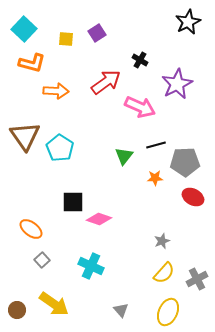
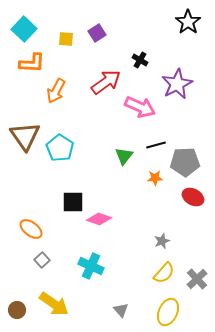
black star: rotated 10 degrees counterclockwise
orange L-shape: rotated 12 degrees counterclockwise
orange arrow: rotated 115 degrees clockwise
gray cross: rotated 15 degrees counterclockwise
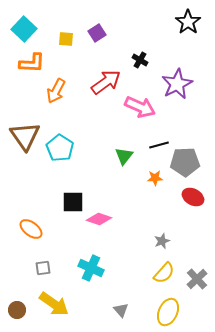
black line: moved 3 px right
gray square: moved 1 px right, 8 px down; rotated 35 degrees clockwise
cyan cross: moved 2 px down
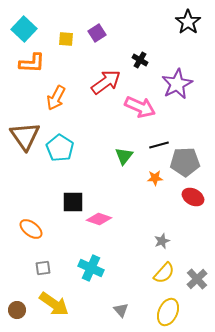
orange arrow: moved 7 px down
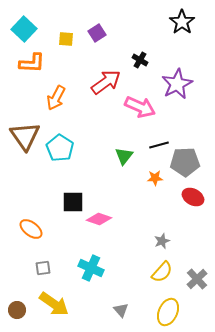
black star: moved 6 px left
yellow semicircle: moved 2 px left, 1 px up
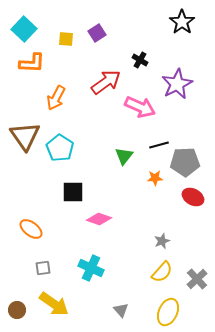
black square: moved 10 px up
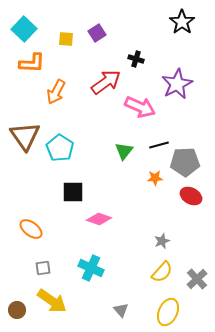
black cross: moved 4 px left, 1 px up; rotated 14 degrees counterclockwise
orange arrow: moved 6 px up
green triangle: moved 5 px up
red ellipse: moved 2 px left, 1 px up
yellow arrow: moved 2 px left, 3 px up
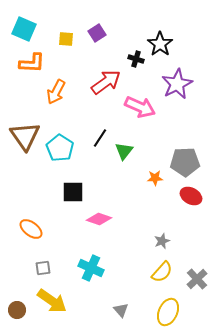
black star: moved 22 px left, 22 px down
cyan square: rotated 20 degrees counterclockwise
black line: moved 59 px left, 7 px up; rotated 42 degrees counterclockwise
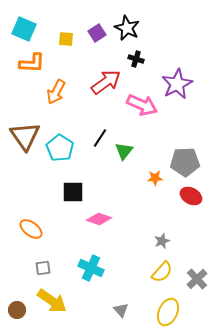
black star: moved 33 px left, 16 px up; rotated 10 degrees counterclockwise
pink arrow: moved 2 px right, 2 px up
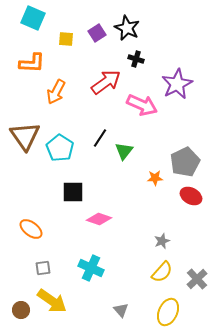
cyan square: moved 9 px right, 11 px up
gray pentagon: rotated 24 degrees counterclockwise
brown circle: moved 4 px right
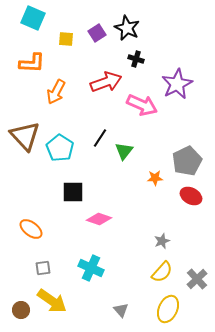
red arrow: rotated 16 degrees clockwise
brown triangle: rotated 8 degrees counterclockwise
gray pentagon: moved 2 px right, 1 px up
yellow ellipse: moved 3 px up
